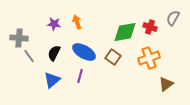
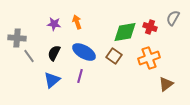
gray cross: moved 2 px left
brown square: moved 1 px right, 1 px up
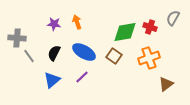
purple line: moved 2 px right, 1 px down; rotated 32 degrees clockwise
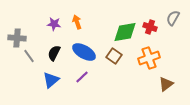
blue triangle: moved 1 px left
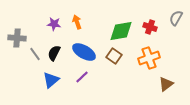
gray semicircle: moved 3 px right
green diamond: moved 4 px left, 1 px up
gray line: moved 6 px right, 2 px up
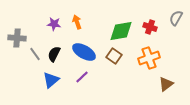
black semicircle: moved 1 px down
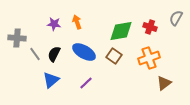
purple line: moved 4 px right, 6 px down
brown triangle: moved 2 px left, 1 px up
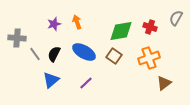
purple star: rotated 24 degrees counterclockwise
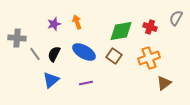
purple line: rotated 32 degrees clockwise
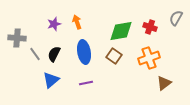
blue ellipse: rotated 50 degrees clockwise
